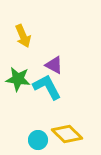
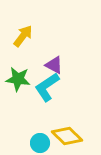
yellow arrow: rotated 120 degrees counterclockwise
cyan L-shape: rotated 96 degrees counterclockwise
yellow diamond: moved 2 px down
cyan circle: moved 2 px right, 3 px down
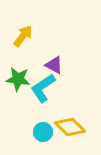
cyan L-shape: moved 4 px left, 1 px down
yellow diamond: moved 3 px right, 9 px up
cyan circle: moved 3 px right, 11 px up
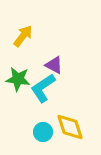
yellow diamond: rotated 28 degrees clockwise
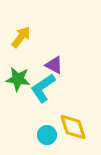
yellow arrow: moved 2 px left, 1 px down
yellow diamond: moved 3 px right
cyan circle: moved 4 px right, 3 px down
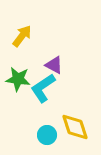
yellow arrow: moved 1 px right, 1 px up
yellow diamond: moved 2 px right
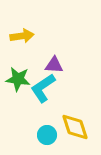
yellow arrow: rotated 45 degrees clockwise
purple triangle: rotated 24 degrees counterclockwise
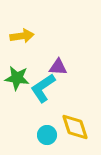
purple triangle: moved 4 px right, 2 px down
green star: moved 1 px left, 1 px up
